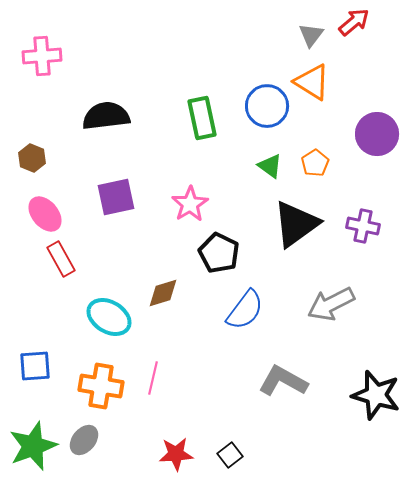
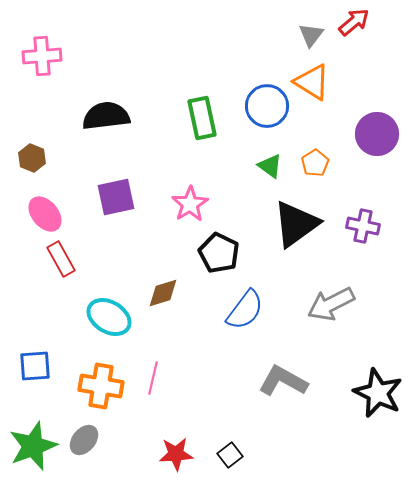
black star: moved 2 px right, 2 px up; rotated 9 degrees clockwise
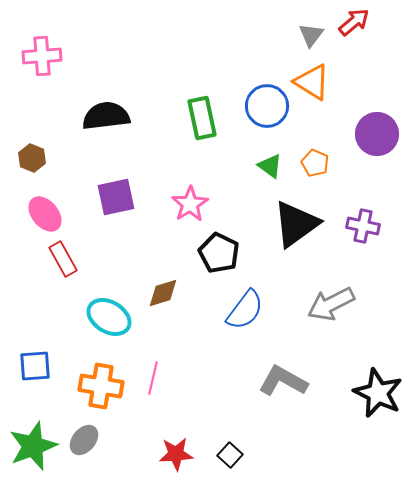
orange pentagon: rotated 16 degrees counterclockwise
red rectangle: moved 2 px right
black square: rotated 10 degrees counterclockwise
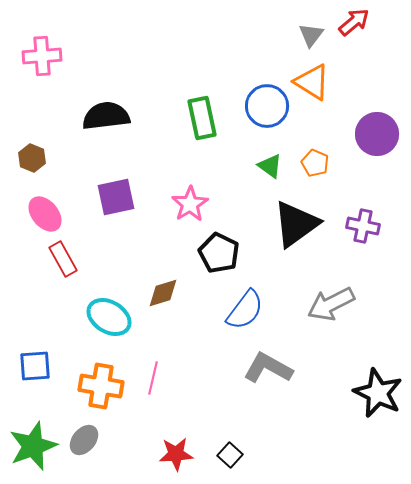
gray L-shape: moved 15 px left, 13 px up
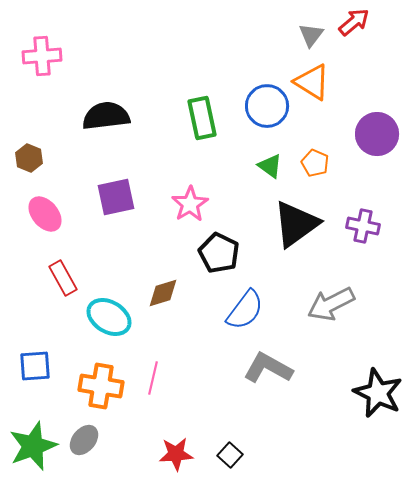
brown hexagon: moved 3 px left
red rectangle: moved 19 px down
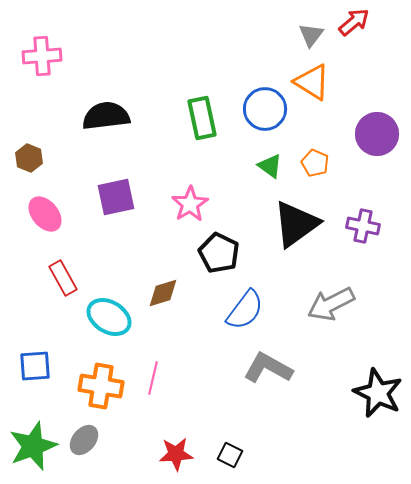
blue circle: moved 2 px left, 3 px down
black square: rotated 15 degrees counterclockwise
